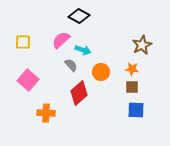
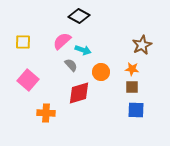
pink semicircle: moved 1 px right, 1 px down
red diamond: rotated 25 degrees clockwise
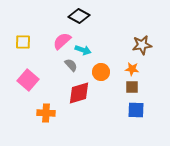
brown star: rotated 18 degrees clockwise
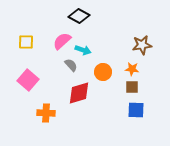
yellow square: moved 3 px right
orange circle: moved 2 px right
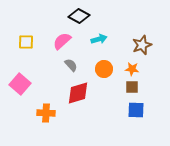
brown star: rotated 12 degrees counterclockwise
cyan arrow: moved 16 px right, 11 px up; rotated 35 degrees counterclockwise
orange circle: moved 1 px right, 3 px up
pink square: moved 8 px left, 4 px down
red diamond: moved 1 px left
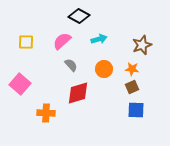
brown square: rotated 24 degrees counterclockwise
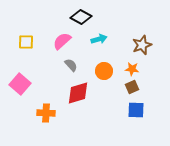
black diamond: moved 2 px right, 1 px down
orange circle: moved 2 px down
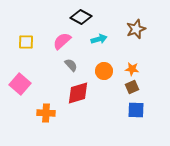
brown star: moved 6 px left, 16 px up
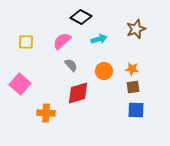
brown square: moved 1 px right; rotated 16 degrees clockwise
